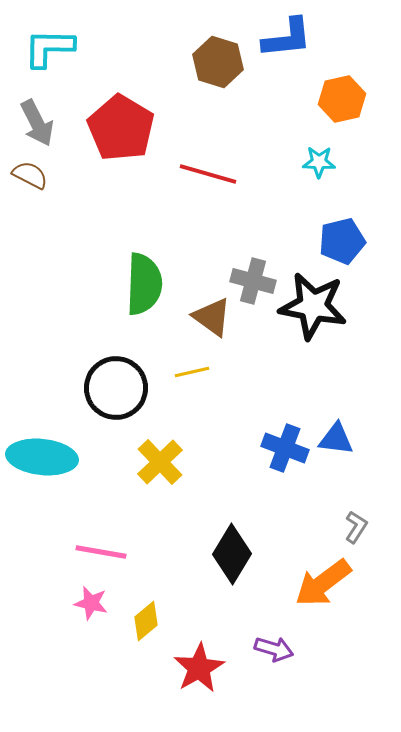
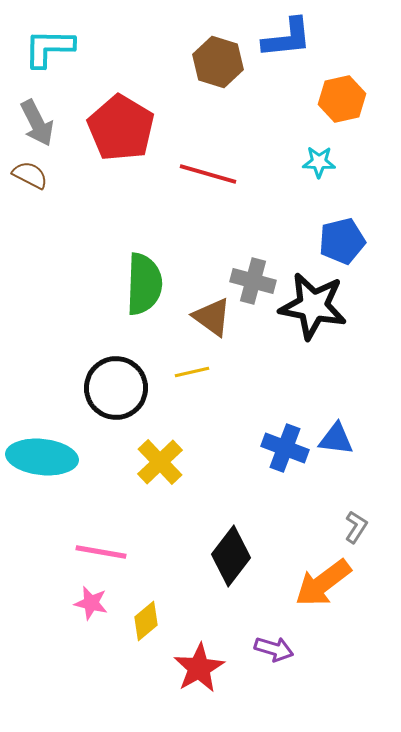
black diamond: moved 1 px left, 2 px down; rotated 6 degrees clockwise
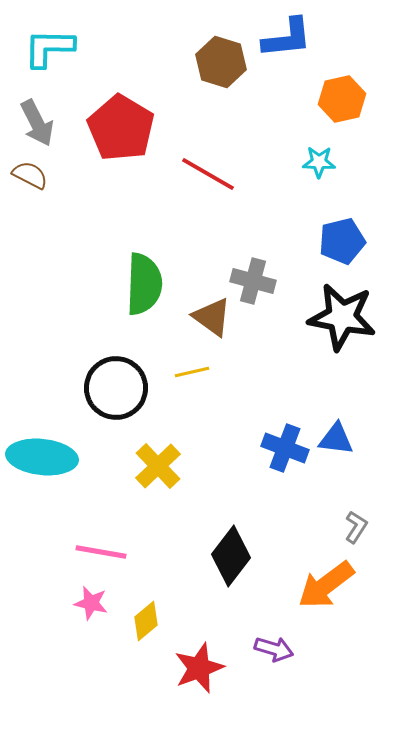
brown hexagon: moved 3 px right
red line: rotated 14 degrees clockwise
black star: moved 29 px right, 11 px down
yellow cross: moved 2 px left, 4 px down
orange arrow: moved 3 px right, 2 px down
red star: rotated 9 degrees clockwise
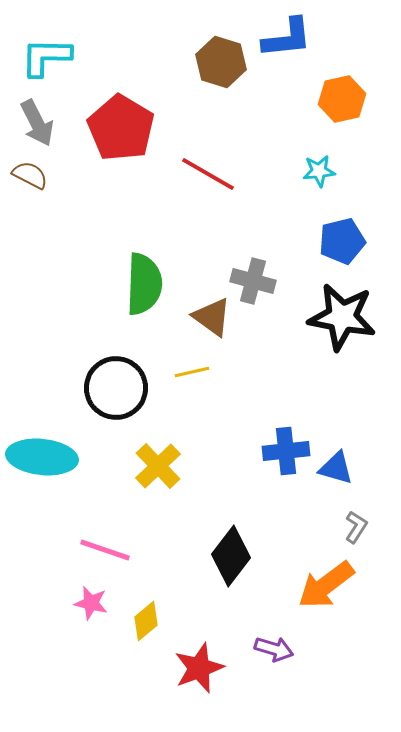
cyan L-shape: moved 3 px left, 9 px down
cyan star: moved 9 px down; rotated 8 degrees counterclockwise
blue triangle: moved 29 px down; rotated 9 degrees clockwise
blue cross: moved 1 px right, 3 px down; rotated 27 degrees counterclockwise
pink line: moved 4 px right, 2 px up; rotated 9 degrees clockwise
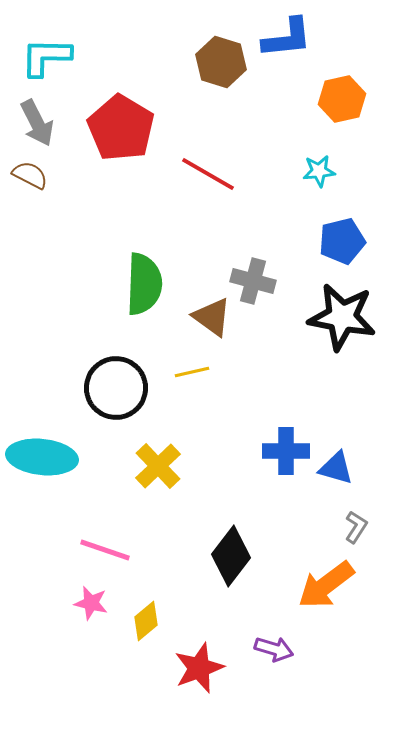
blue cross: rotated 6 degrees clockwise
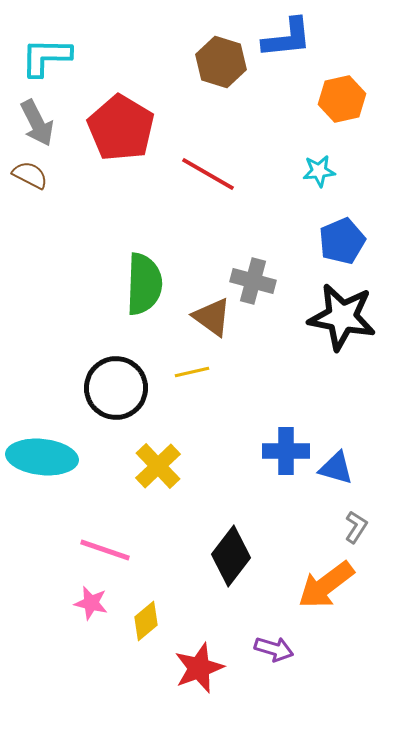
blue pentagon: rotated 9 degrees counterclockwise
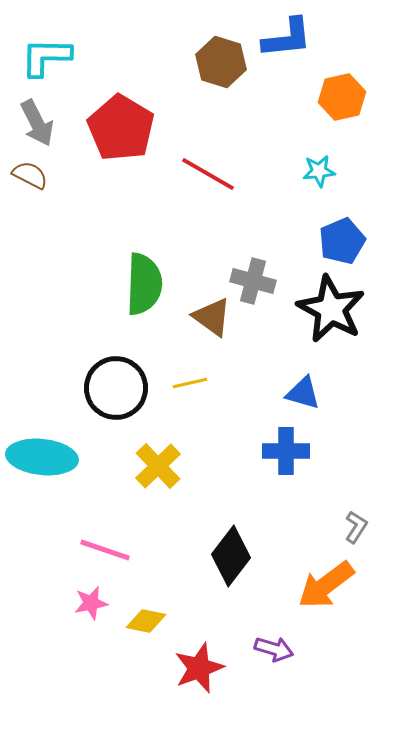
orange hexagon: moved 2 px up
black star: moved 11 px left, 8 px up; rotated 18 degrees clockwise
yellow line: moved 2 px left, 11 px down
blue triangle: moved 33 px left, 75 px up
pink star: rotated 24 degrees counterclockwise
yellow diamond: rotated 51 degrees clockwise
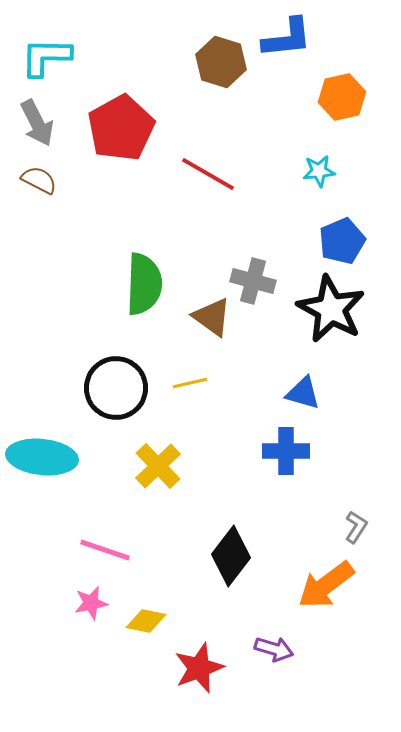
red pentagon: rotated 12 degrees clockwise
brown semicircle: moved 9 px right, 5 px down
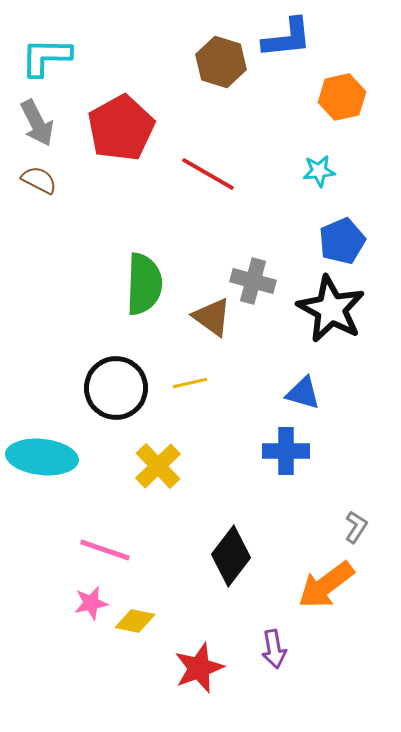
yellow diamond: moved 11 px left
purple arrow: rotated 63 degrees clockwise
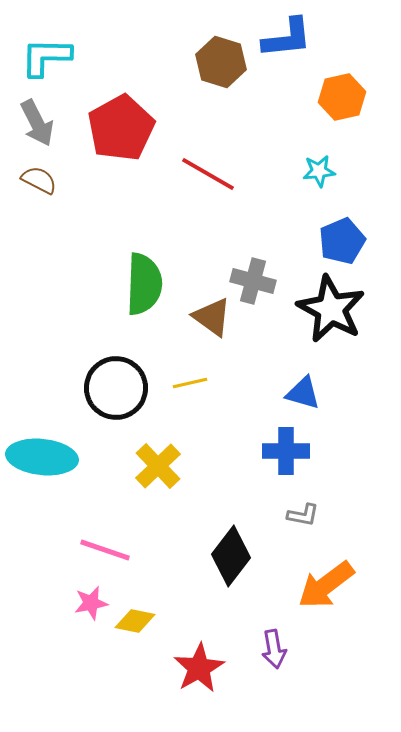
gray L-shape: moved 53 px left, 12 px up; rotated 68 degrees clockwise
red star: rotated 9 degrees counterclockwise
